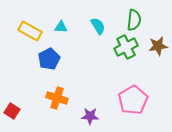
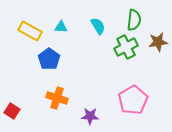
brown star: moved 4 px up
blue pentagon: rotated 10 degrees counterclockwise
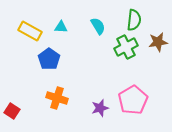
purple star: moved 10 px right, 8 px up; rotated 18 degrees counterclockwise
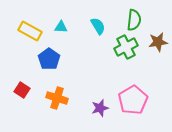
red square: moved 10 px right, 21 px up
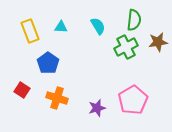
yellow rectangle: rotated 40 degrees clockwise
blue pentagon: moved 1 px left, 4 px down
purple star: moved 3 px left
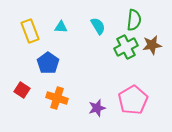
brown star: moved 6 px left, 3 px down
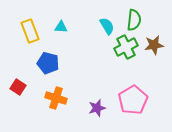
cyan semicircle: moved 9 px right
brown star: moved 2 px right
blue pentagon: rotated 20 degrees counterclockwise
red square: moved 4 px left, 3 px up
orange cross: moved 1 px left
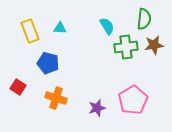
green semicircle: moved 10 px right, 1 px up
cyan triangle: moved 1 px left, 1 px down
green cross: rotated 20 degrees clockwise
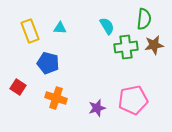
pink pentagon: rotated 20 degrees clockwise
